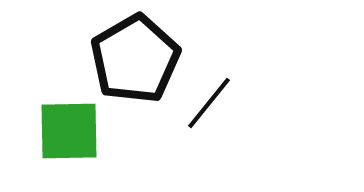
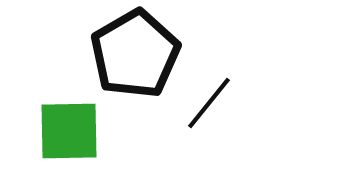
black pentagon: moved 5 px up
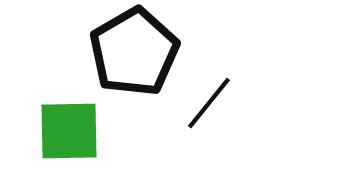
black pentagon: moved 1 px left, 2 px up
